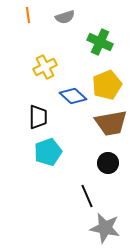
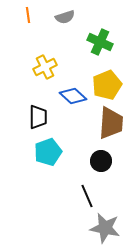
brown trapezoid: rotated 76 degrees counterclockwise
black circle: moved 7 px left, 2 px up
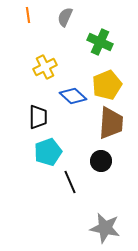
gray semicircle: rotated 132 degrees clockwise
black line: moved 17 px left, 14 px up
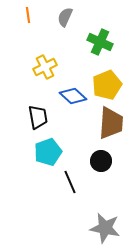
black trapezoid: rotated 10 degrees counterclockwise
